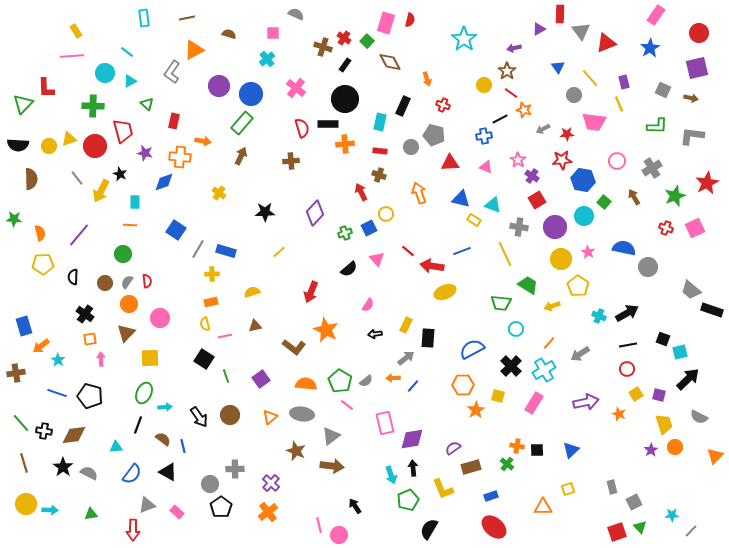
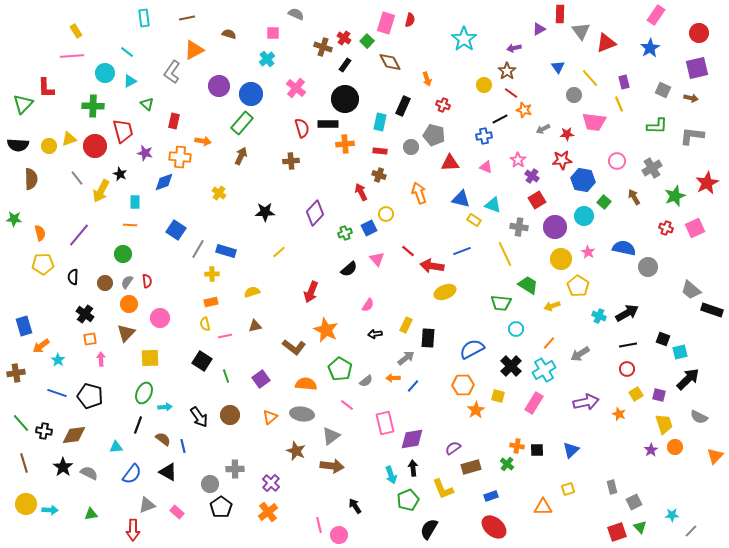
black square at (204, 359): moved 2 px left, 2 px down
green pentagon at (340, 381): moved 12 px up
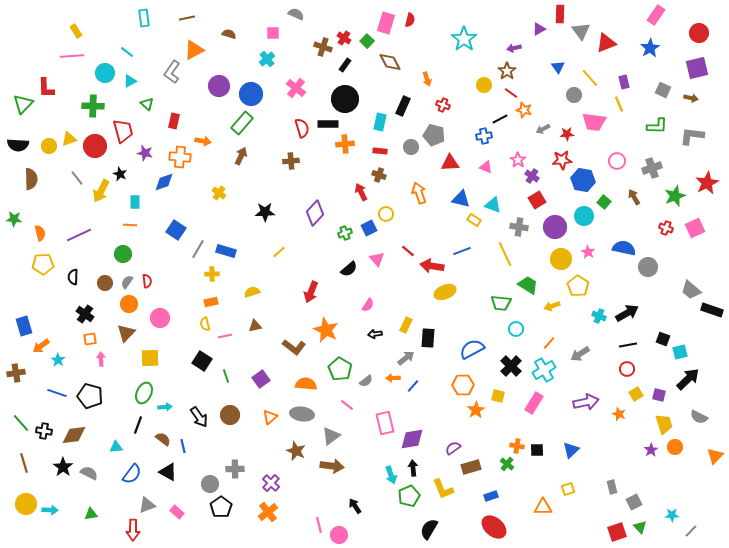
gray cross at (652, 168): rotated 12 degrees clockwise
purple line at (79, 235): rotated 25 degrees clockwise
green pentagon at (408, 500): moved 1 px right, 4 px up
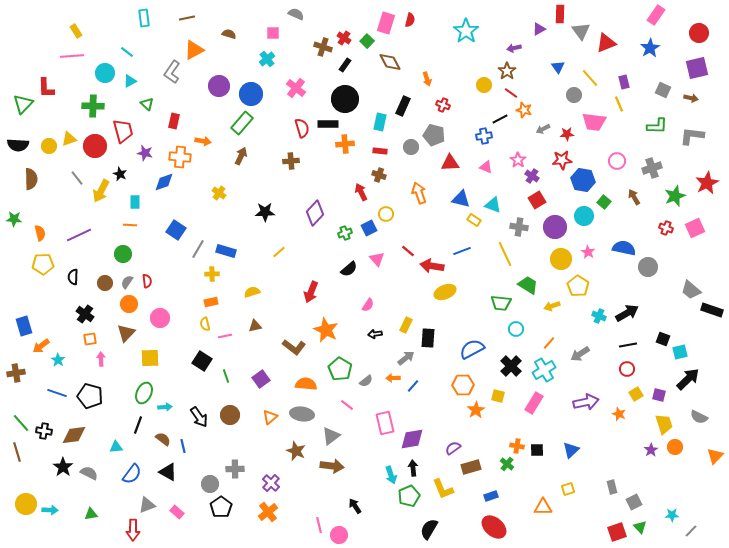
cyan star at (464, 39): moved 2 px right, 8 px up
brown line at (24, 463): moved 7 px left, 11 px up
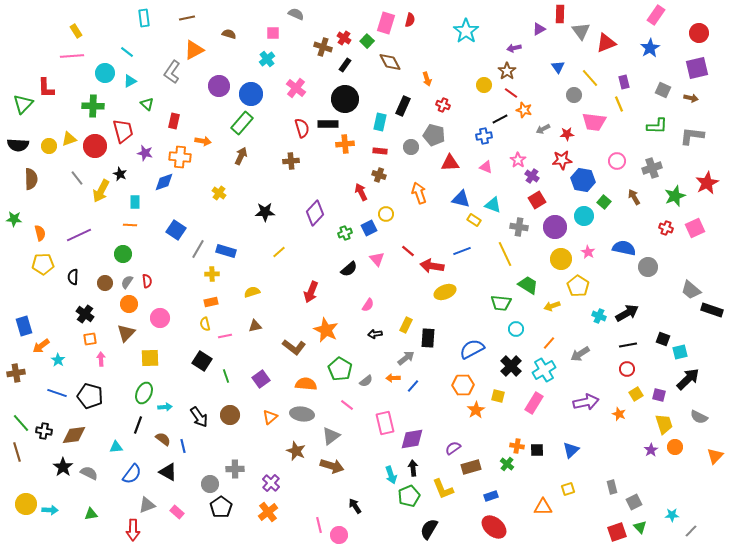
brown arrow at (332, 466): rotated 10 degrees clockwise
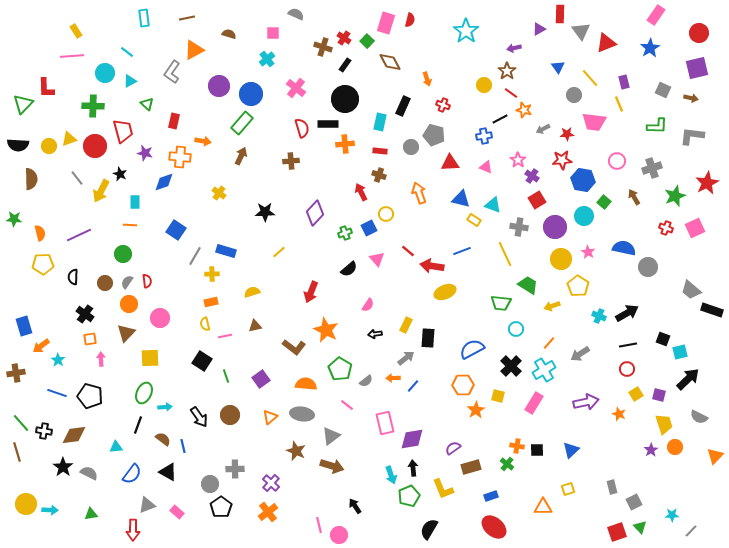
gray line at (198, 249): moved 3 px left, 7 px down
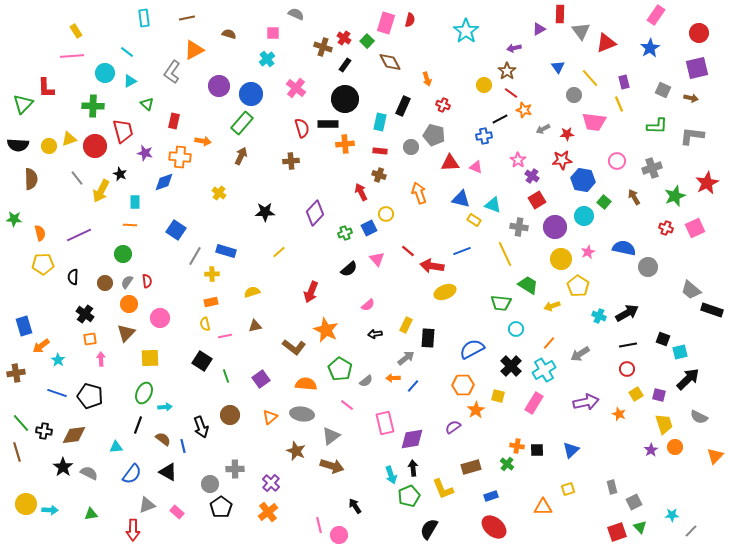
pink triangle at (486, 167): moved 10 px left
pink star at (588, 252): rotated 16 degrees clockwise
pink semicircle at (368, 305): rotated 16 degrees clockwise
black arrow at (199, 417): moved 2 px right, 10 px down; rotated 15 degrees clockwise
purple semicircle at (453, 448): moved 21 px up
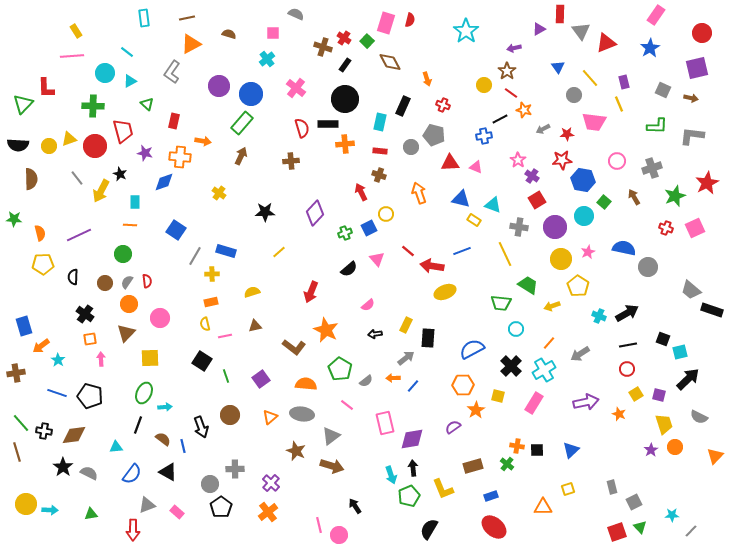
red circle at (699, 33): moved 3 px right
orange triangle at (194, 50): moved 3 px left, 6 px up
brown rectangle at (471, 467): moved 2 px right, 1 px up
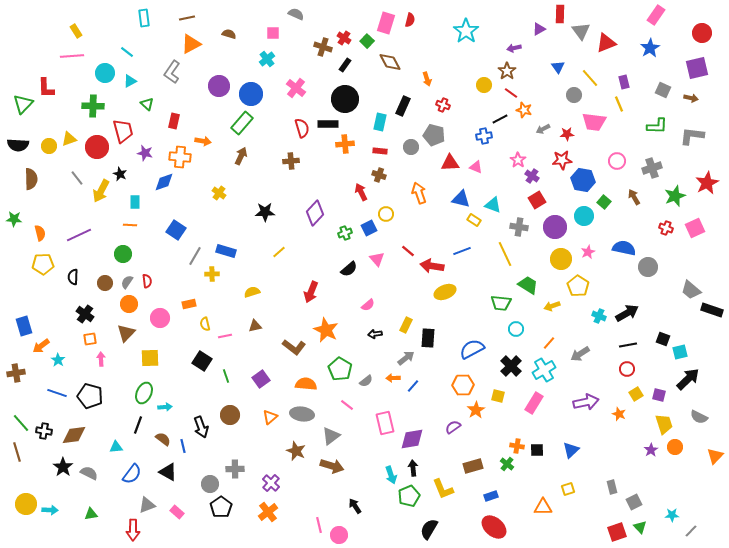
red circle at (95, 146): moved 2 px right, 1 px down
orange rectangle at (211, 302): moved 22 px left, 2 px down
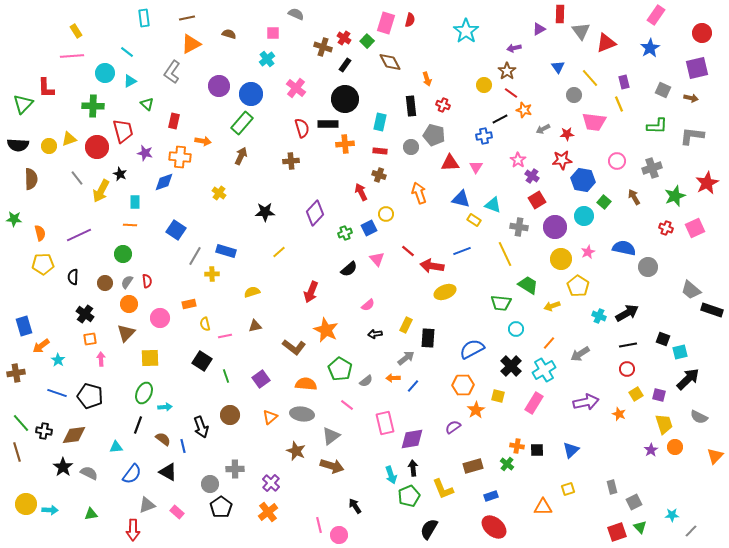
black rectangle at (403, 106): moved 8 px right; rotated 30 degrees counterclockwise
pink triangle at (476, 167): rotated 40 degrees clockwise
